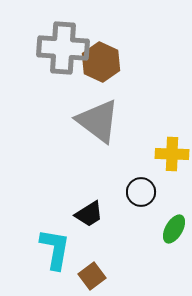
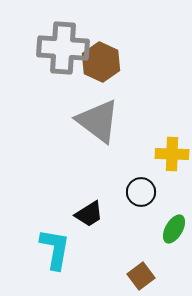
brown square: moved 49 px right
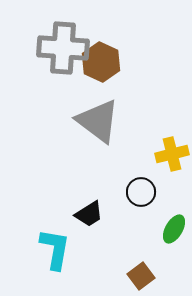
yellow cross: rotated 16 degrees counterclockwise
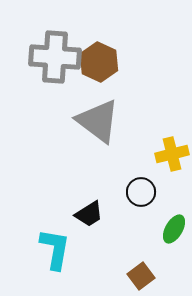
gray cross: moved 8 px left, 9 px down
brown hexagon: moved 2 px left
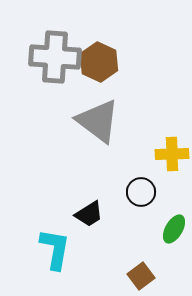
yellow cross: rotated 12 degrees clockwise
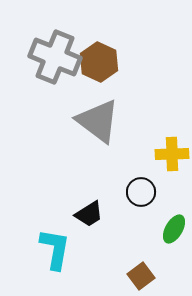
gray cross: rotated 18 degrees clockwise
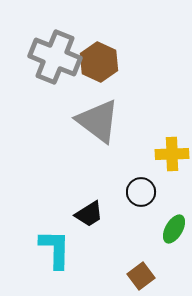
cyan L-shape: rotated 9 degrees counterclockwise
